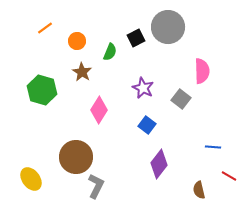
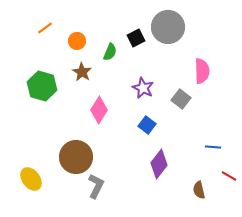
green hexagon: moved 4 px up
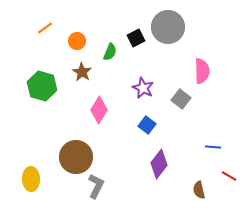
yellow ellipse: rotated 35 degrees clockwise
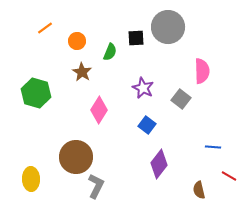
black square: rotated 24 degrees clockwise
green hexagon: moved 6 px left, 7 px down
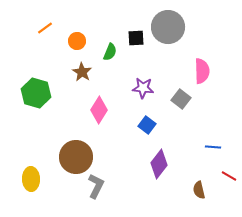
purple star: rotated 20 degrees counterclockwise
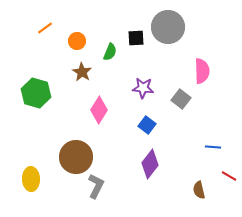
purple diamond: moved 9 px left
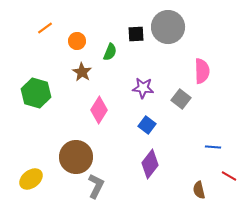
black square: moved 4 px up
yellow ellipse: rotated 55 degrees clockwise
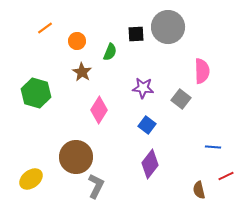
red line: moved 3 px left; rotated 56 degrees counterclockwise
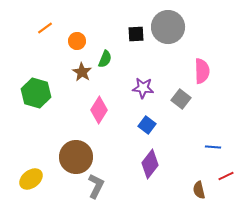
green semicircle: moved 5 px left, 7 px down
